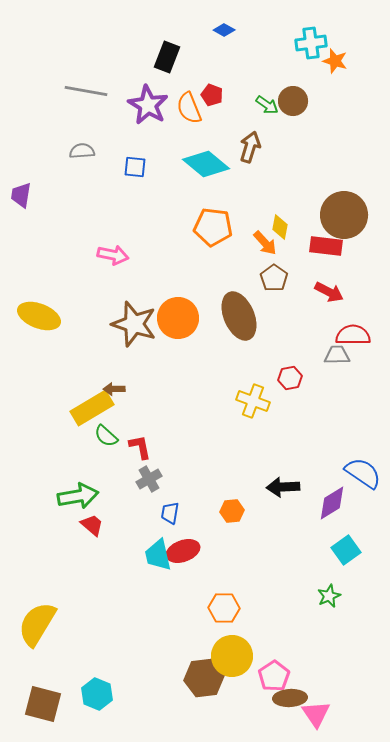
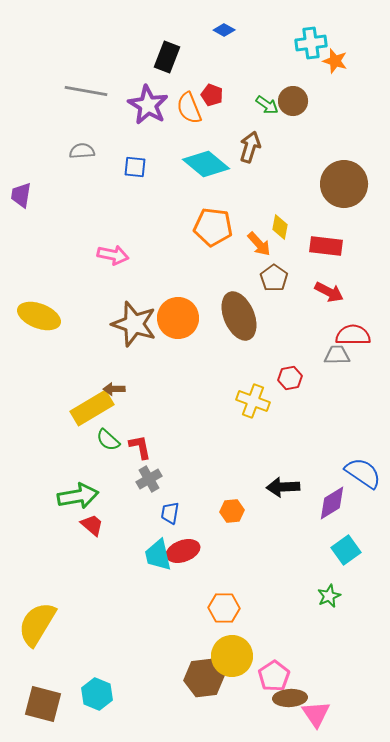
brown circle at (344, 215): moved 31 px up
orange arrow at (265, 243): moved 6 px left, 1 px down
green semicircle at (106, 436): moved 2 px right, 4 px down
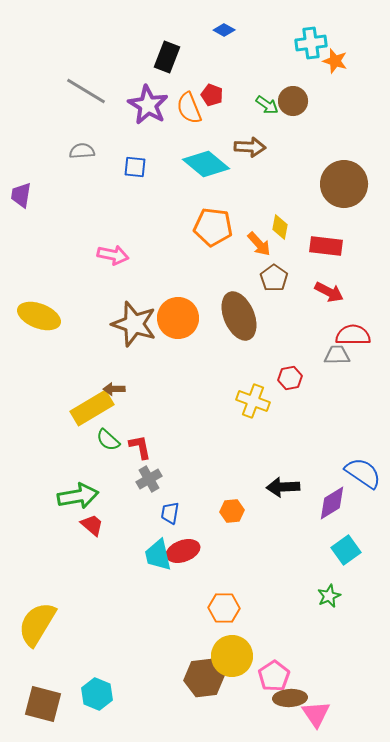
gray line at (86, 91): rotated 21 degrees clockwise
brown arrow at (250, 147): rotated 76 degrees clockwise
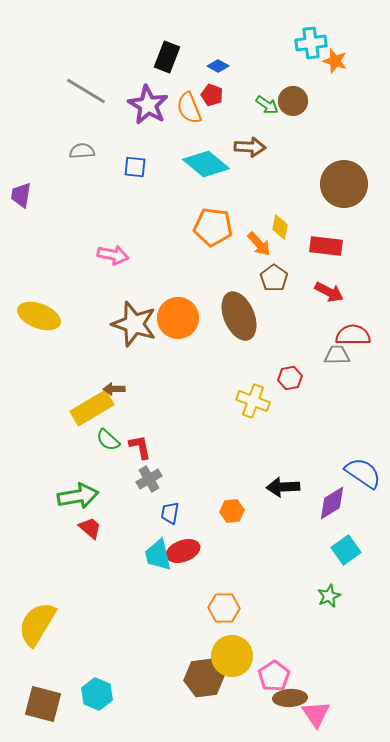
blue diamond at (224, 30): moved 6 px left, 36 px down
red trapezoid at (92, 525): moved 2 px left, 3 px down
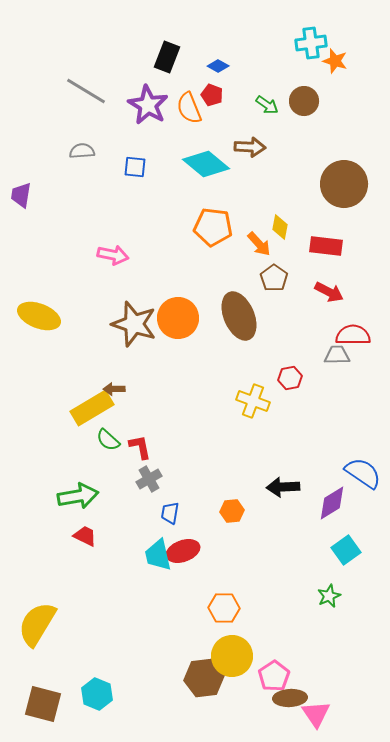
brown circle at (293, 101): moved 11 px right
red trapezoid at (90, 528): moved 5 px left, 8 px down; rotated 15 degrees counterclockwise
